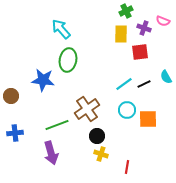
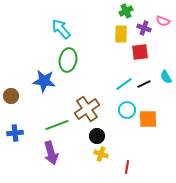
blue star: moved 1 px right, 1 px down
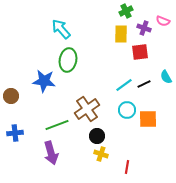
cyan line: moved 1 px down
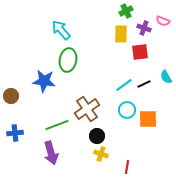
cyan arrow: moved 1 px down
